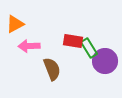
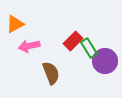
red rectangle: rotated 54 degrees counterclockwise
pink arrow: rotated 10 degrees counterclockwise
brown semicircle: moved 1 px left, 4 px down
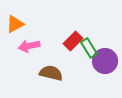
brown semicircle: rotated 55 degrees counterclockwise
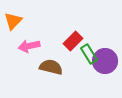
orange triangle: moved 2 px left, 3 px up; rotated 18 degrees counterclockwise
green rectangle: moved 6 px down
brown semicircle: moved 6 px up
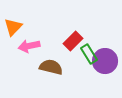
orange triangle: moved 6 px down
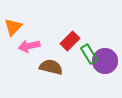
red rectangle: moved 3 px left
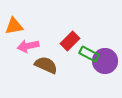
orange triangle: moved 1 px right, 1 px up; rotated 36 degrees clockwise
pink arrow: moved 1 px left
green rectangle: rotated 30 degrees counterclockwise
brown semicircle: moved 5 px left, 2 px up; rotated 10 degrees clockwise
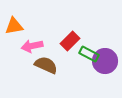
pink arrow: moved 4 px right
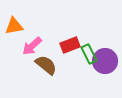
red rectangle: moved 4 px down; rotated 24 degrees clockwise
pink arrow: rotated 30 degrees counterclockwise
green rectangle: rotated 36 degrees clockwise
brown semicircle: rotated 15 degrees clockwise
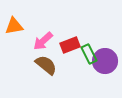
pink arrow: moved 11 px right, 5 px up
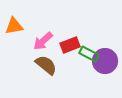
green rectangle: rotated 36 degrees counterclockwise
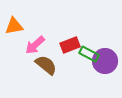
pink arrow: moved 8 px left, 4 px down
